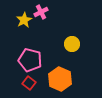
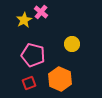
pink cross: rotated 24 degrees counterclockwise
pink pentagon: moved 3 px right, 5 px up
red square: rotated 32 degrees clockwise
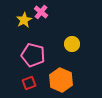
orange hexagon: moved 1 px right, 1 px down
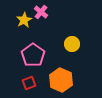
pink pentagon: rotated 20 degrees clockwise
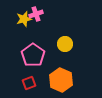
pink cross: moved 5 px left, 2 px down; rotated 32 degrees clockwise
yellow star: moved 1 px up; rotated 14 degrees clockwise
yellow circle: moved 7 px left
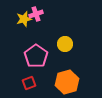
pink pentagon: moved 3 px right, 1 px down
orange hexagon: moved 6 px right, 2 px down; rotated 20 degrees clockwise
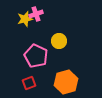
yellow star: moved 1 px right
yellow circle: moved 6 px left, 3 px up
pink pentagon: rotated 10 degrees counterclockwise
orange hexagon: moved 1 px left
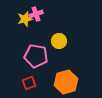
pink pentagon: rotated 15 degrees counterclockwise
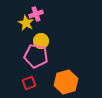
yellow star: moved 1 px right, 4 px down; rotated 28 degrees counterclockwise
yellow circle: moved 18 px left
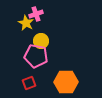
orange hexagon: rotated 15 degrees clockwise
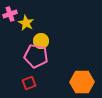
pink cross: moved 26 px left
orange hexagon: moved 16 px right
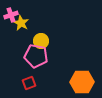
pink cross: moved 1 px right, 1 px down
yellow star: moved 5 px left
